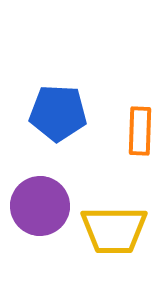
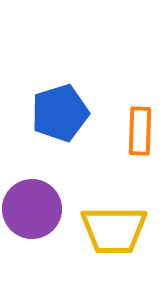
blue pentagon: moved 2 px right; rotated 20 degrees counterclockwise
purple circle: moved 8 px left, 3 px down
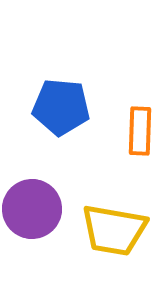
blue pentagon: moved 1 px right, 6 px up; rotated 22 degrees clockwise
yellow trapezoid: rotated 10 degrees clockwise
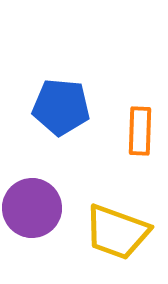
purple circle: moved 1 px up
yellow trapezoid: moved 3 px right, 2 px down; rotated 10 degrees clockwise
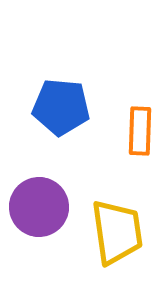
purple circle: moved 7 px right, 1 px up
yellow trapezoid: rotated 118 degrees counterclockwise
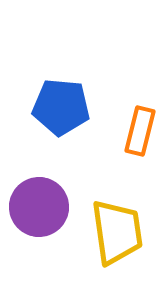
orange rectangle: rotated 12 degrees clockwise
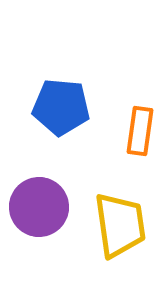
orange rectangle: rotated 6 degrees counterclockwise
yellow trapezoid: moved 3 px right, 7 px up
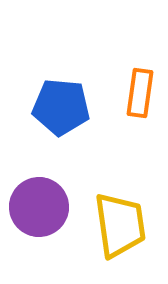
orange rectangle: moved 38 px up
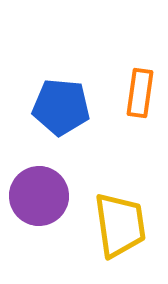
purple circle: moved 11 px up
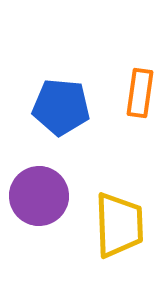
yellow trapezoid: moved 1 px left; rotated 6 degrees clockwise
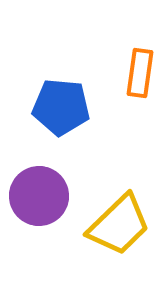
orange rectangle: moved 20 px up
yellow trapezoid: rotated 48 degrees clockwise
